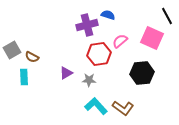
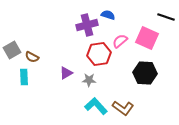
black line: moved 1 px left, 1 px down; rotated 42 degrees counterclockwise
pink square: moved 5 px left
black hexagon: moved 3 px right; rotated 10 degrees clockwise
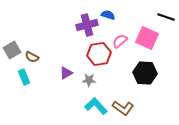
cyan rectangle: rotated 21 degrees counterclockwise
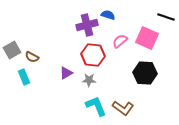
red hexagon: moved 6 px left, 1 px down; rotated 15 degrees clockwise
cyan L-shape: rotated 20 degrees clockwise
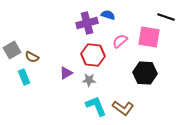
purple cross: moved 2 px up
pink square: moved 2 px right, 1 px up; rotated 15 degrees counterclockwise
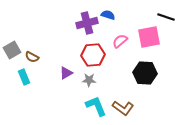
pink square: rotated 20 degrees counterclockwise
red hexagon: rotated 10 degrees counterclockwise
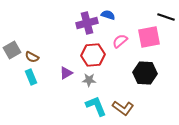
cyan rectangle: moved 7 px right
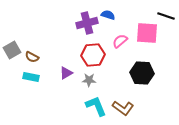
black line: moved 1 px up
pink square: moved 2 px left, 4 px up; rotated 15 degrees clockwise
black hexagon: moved 3 px left
cyan rectangle: rotated 56 degrees counterclockwise
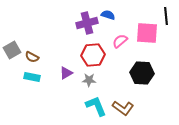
black line: rotated 66 degrees clockwise
cyan rectangle: moved 1 px right
